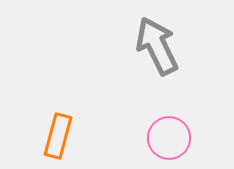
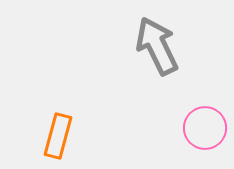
pink circle: moved 36 px right, 10 px up
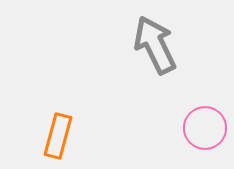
gray arrow: moved 2 px left, 1 px up
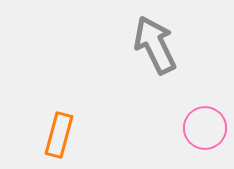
orange rectangle: moved 1 px right, 1 px up
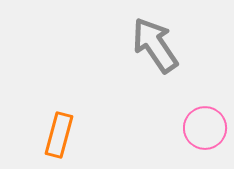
gray arrow: rotated 8 degrees counterclockwise
